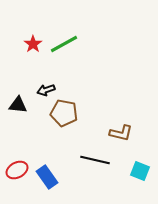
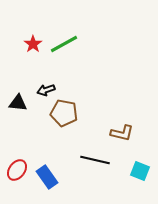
black triangle: moved 2 px up
brown L-shape: moved 1 px right
red ellipse: rotated 25 degrees counterclockwise
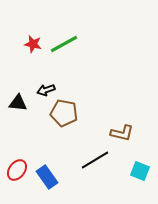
red star: rotated 24 degrees counterclockwise
black line: rotated 44 degrees counterclockwise
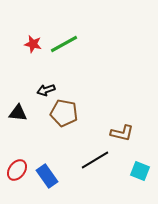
black triangle: moved 10 px down
blue rectangle: moved 1 px up
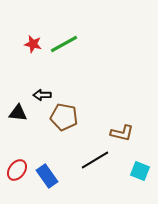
black arrow: moved 4 px left, 5 px down; rotated 18 degrees clockwise
brown pentagon: moved 4 px down
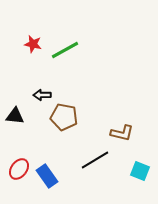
green line: moved 1 px right, 6 px down
black triangle: moved 3 px left, 3 px down
red ellipse: moved 2 px right, 1 px up
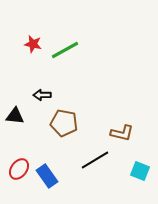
brown pentagon: moved 6 px down
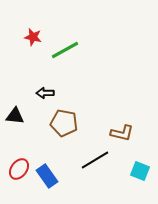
red star: moved 7 px up
black arrow: moved 3 px right, 2 px up
